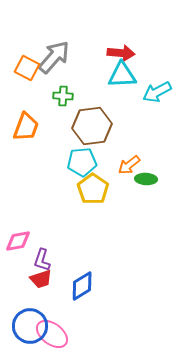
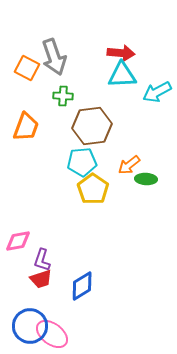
gray arrow: rotated 120 degrees clockwise
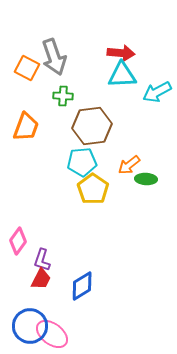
pink diamond: rotated 44 degrees counterclockwise
red trapezoid: rotated 45 degrees counterclockwise
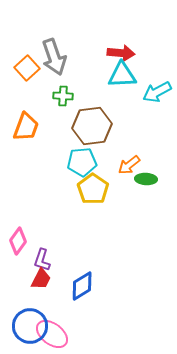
orange square: rotated 20 degrees clockwise
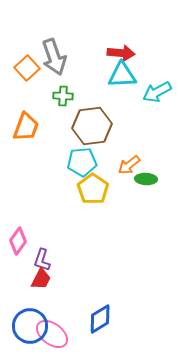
blue diamond: moved 18 px right, 33 px down
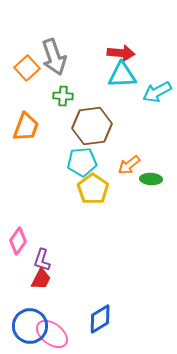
green ellipse: moved 5 px right
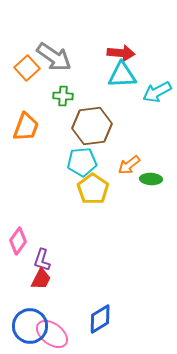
gray arrow: rotated 36 degrees counterclockwise
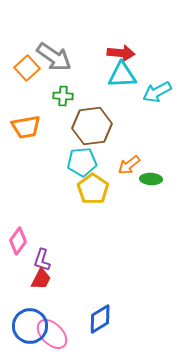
orange trapezoid: rotated 60 degrees clockwise
pink ellipse: rotated 8 degrees clockwise
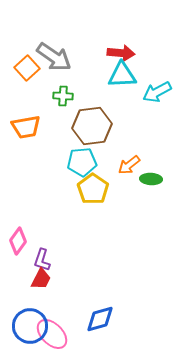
blue diamond: rotated 16 degrees clockwise
